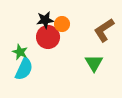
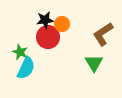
brown L-shape: moved 1 px left, 4 px down
cyan semicircle: moved 2 px right, 1 px up
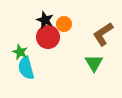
black star: rotated 30 degrees clockwise
orange circle: moved 2 px right
cyan semicircle: rotated 140 degrees clockwise
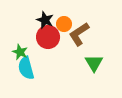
brown L-shape: moved 24 px left
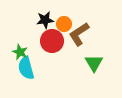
black star: rotated 30 degrees counterclockwise
red circle: moved 4 px right, 4 px down
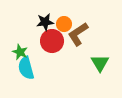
black star: moved 2 px down
brown L-shape: moved 1 px left
green triangle: moved 6 px right
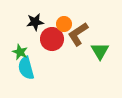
black star: moved 10 px left
red circle: moved 2 px up
green triangle: moved 12 px up
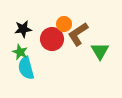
black star: moved 12 px left, 7 px down
